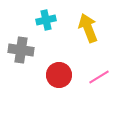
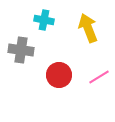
cyan cross: moved 2 px left; rotated 24 degrees clockwise
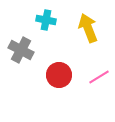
cyan cross: moved 2 px right
gray cross: rotated 20 degrees clockwise
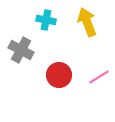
yellow arrow: moved 1 px left, 6 px up
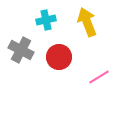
cyan cross: rotated 24 degrees counterclockwise
red circle: moved 18 px up
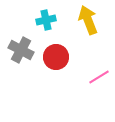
yellow arrow: moved 1 px right, 2 px up
red circle: moved 3 px left
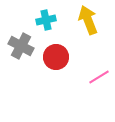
gray cross: moved 4 px up
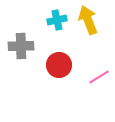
cyan cross: moved 11 px right
gray cross: rotated 30 degrees counterclockwise
red circle: moved 3 px right, 8 px down
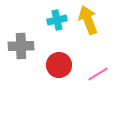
pink line: moved 1 px left, 3 px up
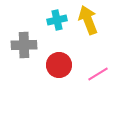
gray cross: moved 3 px right, 1 px up
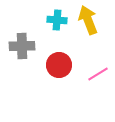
cyan cross: rotated 18 degrees clockwise
gray cross: moved 2 px left, 1 px down
